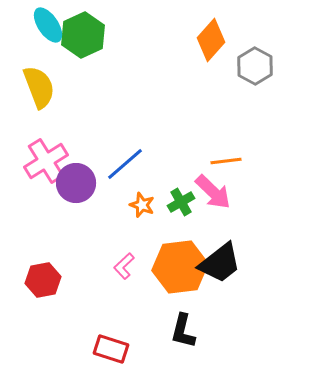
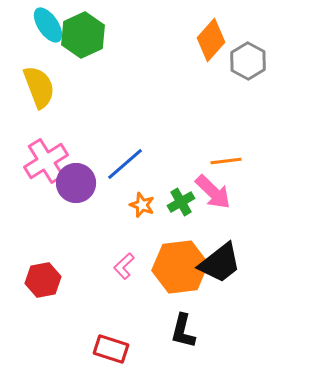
gray hexagon: moved 7 px left, 5 px up
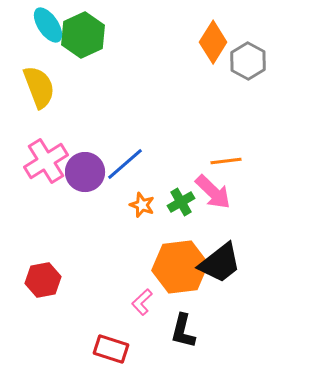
orange diamond: moved 2 px right, 2 px down; rotated 9 degrees counterclockwise
purple circle: moved 9 px right, 11 px up
pink L-shape: moved 18 px right, 36 px down
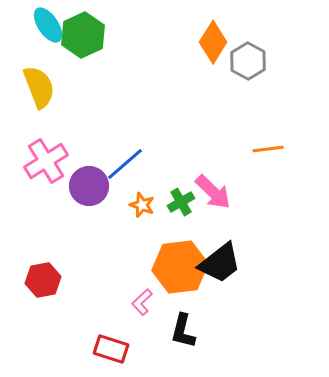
orange line: moved 42 px right, 12 px up
purple circle: moved 4 px right, 14 px down
